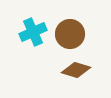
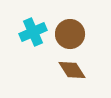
brown diamond: moved 4 px left; rotated 40 degrees clockwise
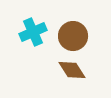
brown circle: moved 3 px right, 2 px down
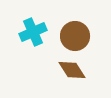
brown circle: moved 2 px right
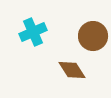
brown circle: moved 18 px right
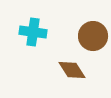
cyan cross: rotated 32 degrees clockwise
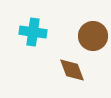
brown diamond: rotated 12 degrees clockwise
